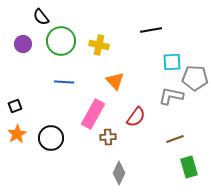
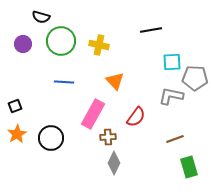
black semicircle: rotated 36 degrees counterclockwise
gray diamond: moved 5 px left, 10 px up
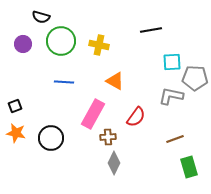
orange triangle: rotated 18 degrees counterclockwise
orange star: moved 1 px left, 1 px up; rotated 30 degrees counterclockwise
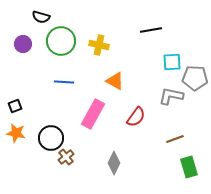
brown cross: moved 42 px left, 20 px down; rotated 35 degrees counterclockwise
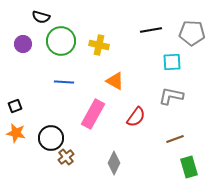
gray pentagon: moved 3 px left, 45 px up
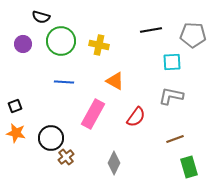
gray pentagon: moved 1 px right, 2 px down
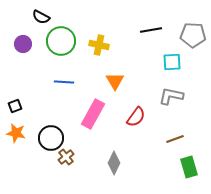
black semicircle: rotated 12 degrees clockwise
orange triangle: rotated 30 degrees clockwise
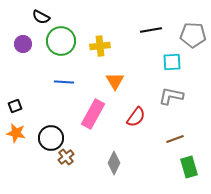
yellow cross: moved 1 px right, 1 px down; rotated 18 degrees counterclockwise
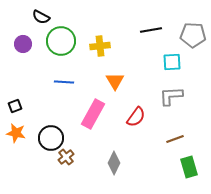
gray L-shape: rotated 15 degrees counterclockwise
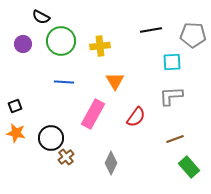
gray diamond: moved 3 px left
green rectangle: rotated 25 degrees counterclockwise
